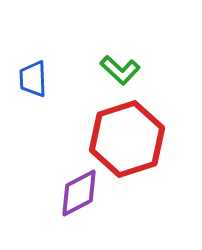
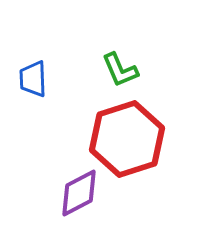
green L-shape: rotated 24 degrees clockwise
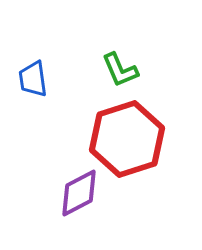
blue trapezoid: rotated 6 degrees counterclockwise
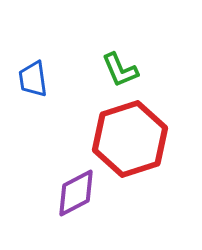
red hexagon: moved 3 px right
purple diamond: moved 3 px left
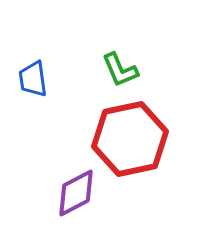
red hexagon: rotated 6 degrees clockwise
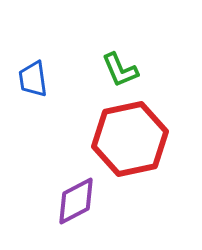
purple diamond: moved 8 px down
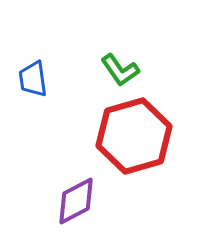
green L-shape: rotated 12 degrees counterclockwise
red hexagon: moved 4 px right, 3 px up; rotated 4 degrees counterclockwise
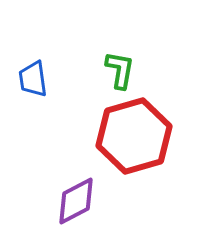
green L-shape: rotated 135 degrees counterclockwise
